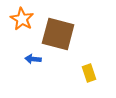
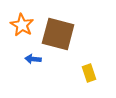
orange star: moved 6 px down
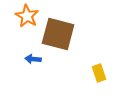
orange star: moved 5 px right, 9 px up
yellow rectangle: moved 10 px right
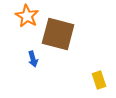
blue arrow: rotated 112 degrees counterclockwise
yellow rectangle: moved 7 px down
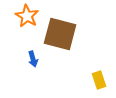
brown square: moved 2 px right
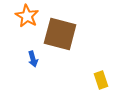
yellow rectangle: moved 2 px right
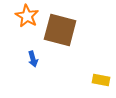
brown square: moved 4 px up
yellow rectangle: rotated 60 degrees counterclockwise
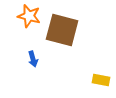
orange star: moved 2 px right; rotated 15 degrees counterclockwise
brown square: moved 2 px right
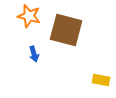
brown square: moved 4 px right
blue arrow: moved 1 px right, 5 px up
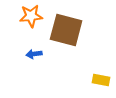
orange star: moved 2 px right; rotated 20 degrees counterclockwise
blue arrow: rotated 98 degrees clockwise
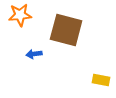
orange star: moved 11 px left, 1 px up
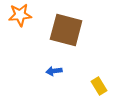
blue arrow: moved 20 px right, 17 px down
yellow rectangle: moved 2 px left, 6 px down; rotated 48 degrees clockwise
